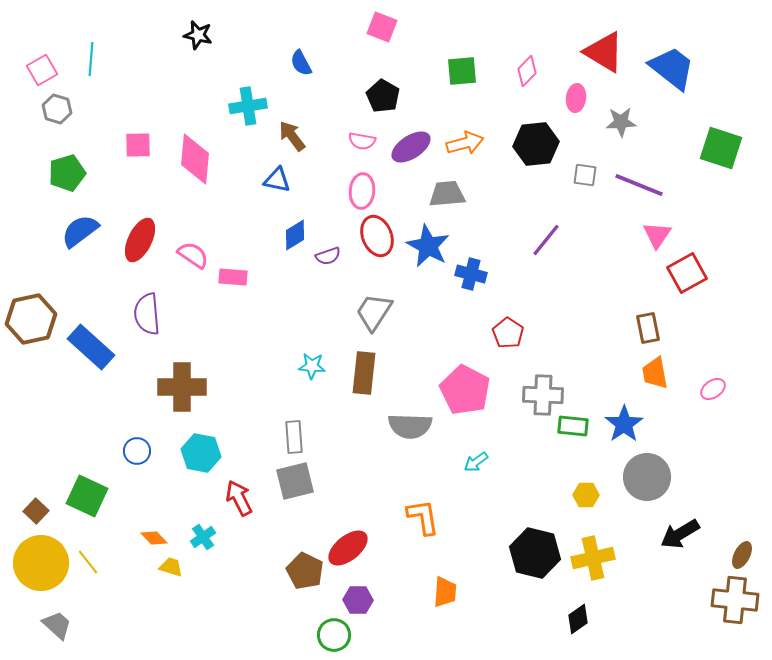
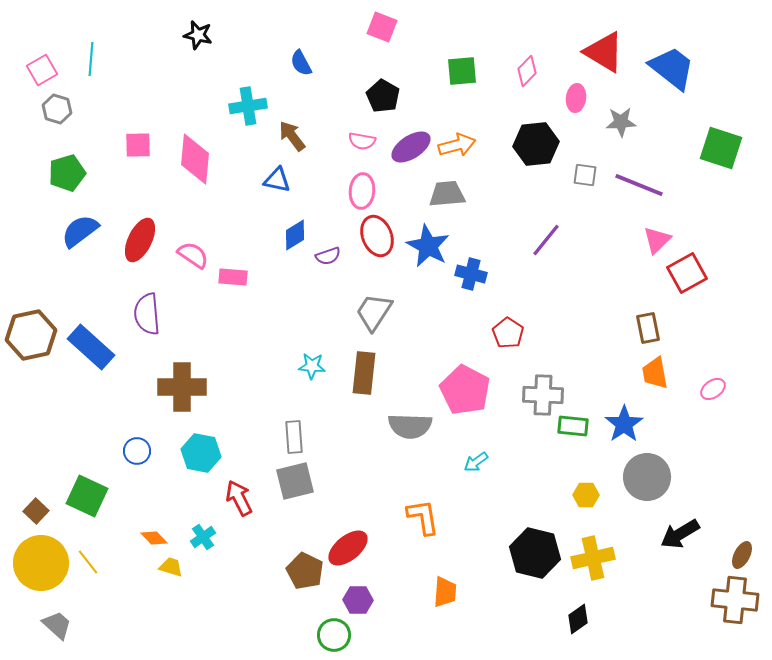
orange arrow at (465, 143): moved 8 px left, 2 px down
pink triangle at (657, 235): moved 5 px down; rotated 12 degrees clockwise
brown hexagon at (31, 319): moved 16 px down
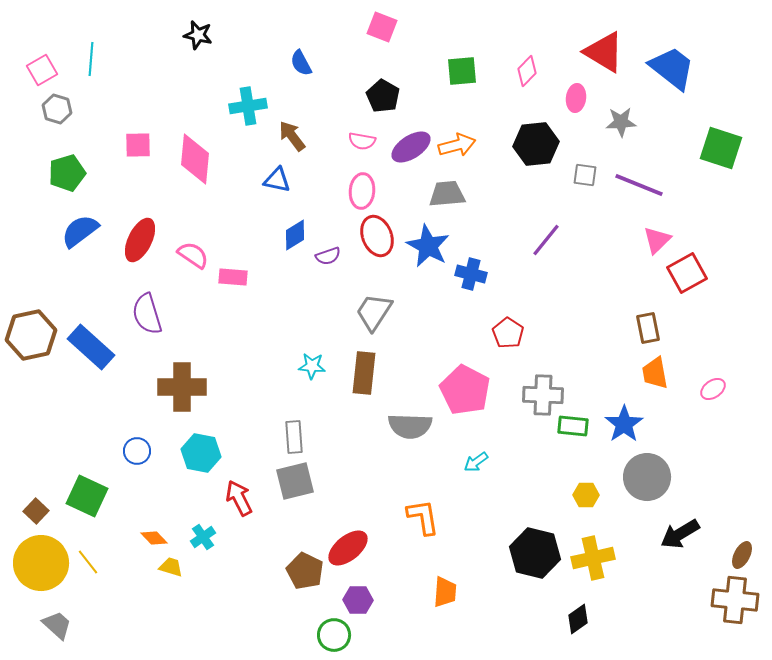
purple semicircle at (147, 314): rotated 12 degrees counterclockwise
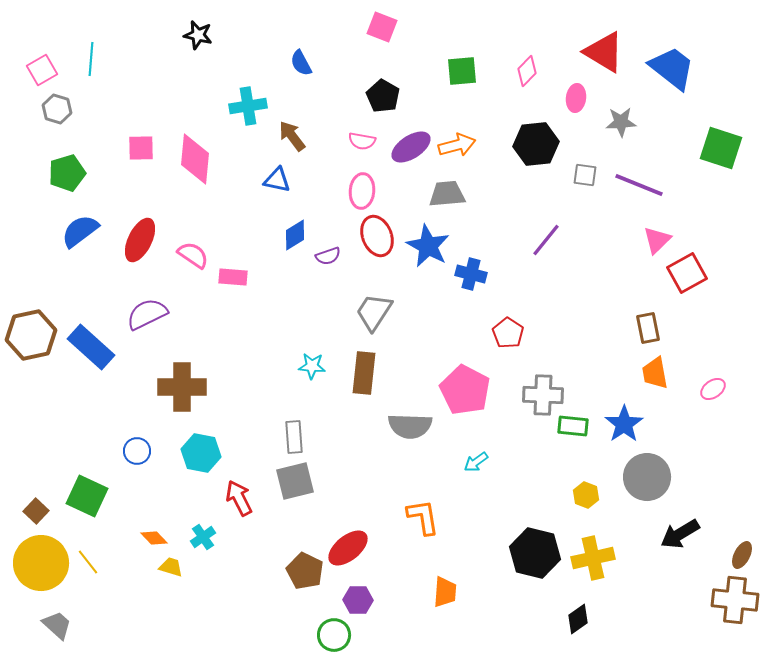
pink square at (138, 145): moved 3 px right, 3 px down
purple semicircle at (147, 314): rotated 81 degrees clockwise
yellow hexagon at (586, 495): rotated 20 degrees clockwise
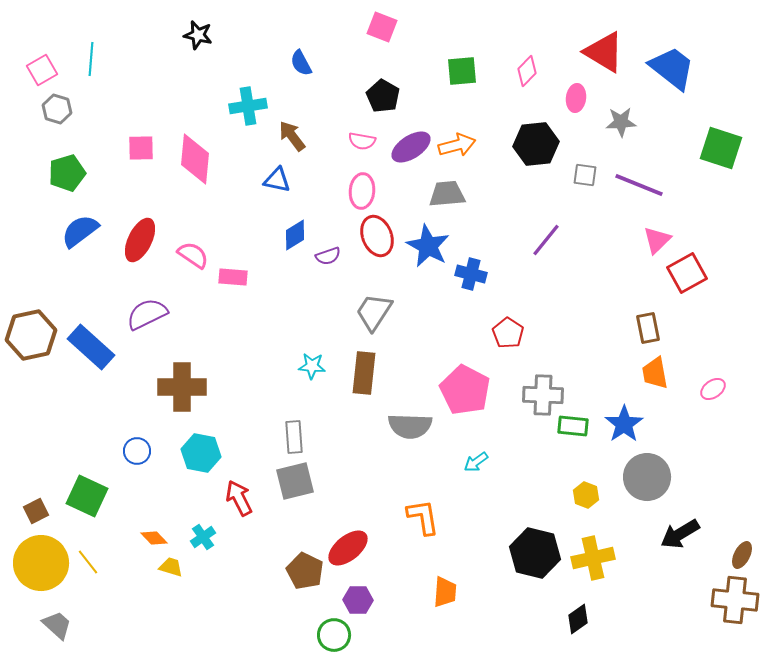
brown square at (36, 511): rotated 20 degrees clockwise
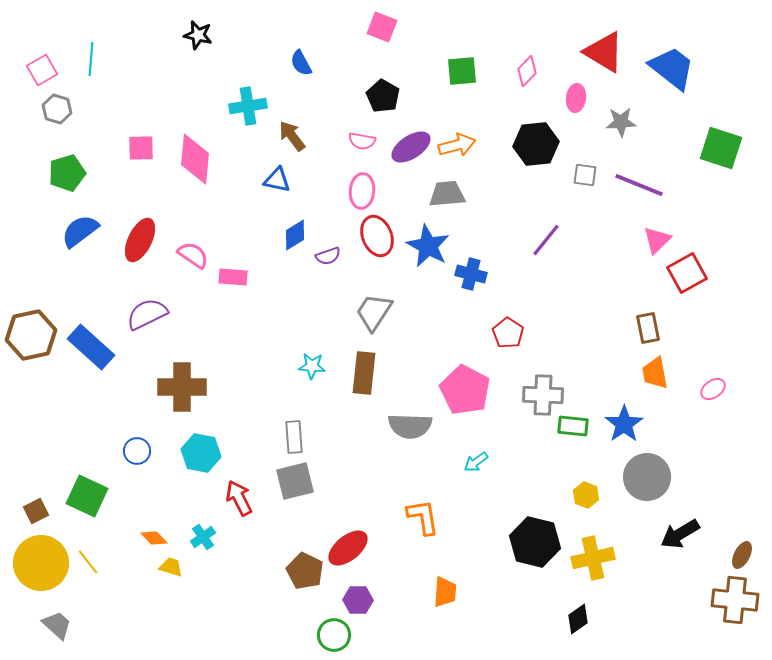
black hexagon at (535, 553): moved 11 px up
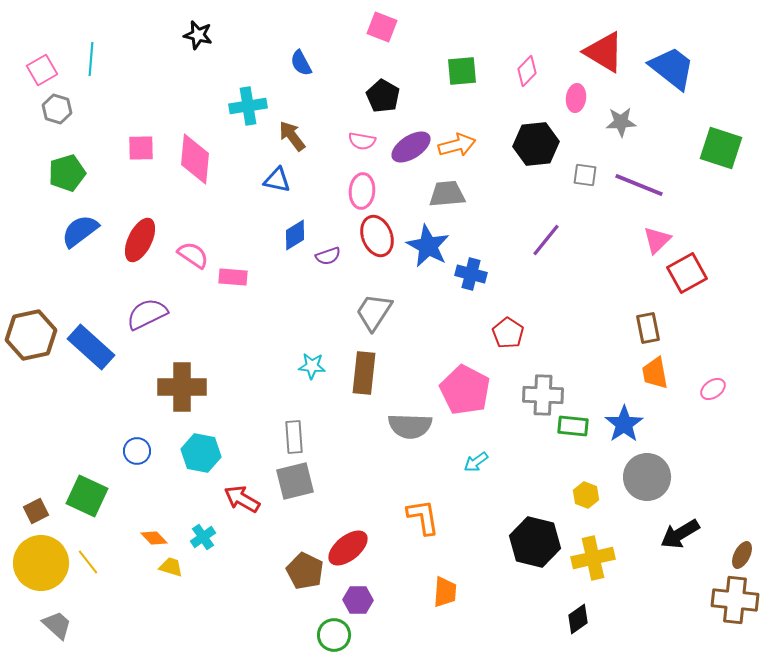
red arrow at (239, 498): moved 3 px right, 1 px down; rotated 33 degrees counterclockwise
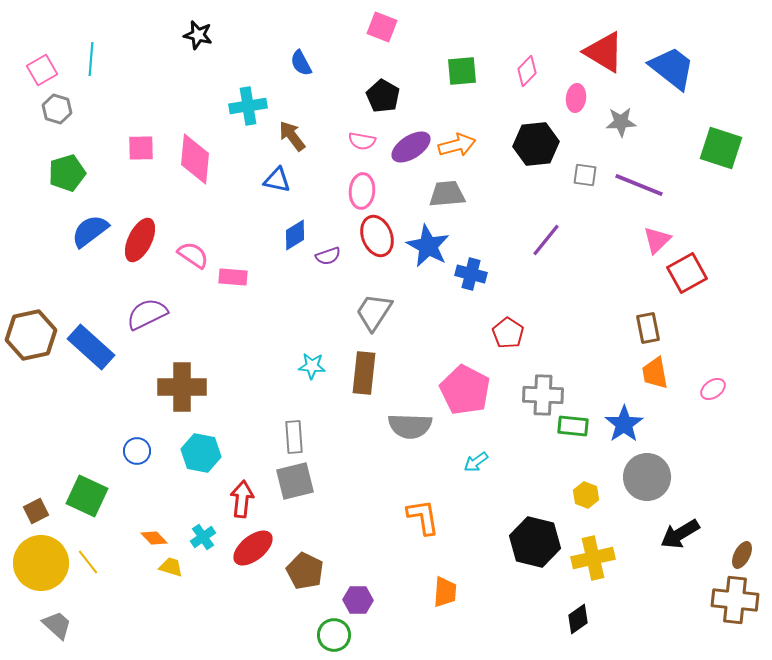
blue semicircle at (80, 231): moved 10 px right
red arrow at (242, 499): rotated 66 degrees clockwise
red ellipse at (348, 548): moved 95 px left
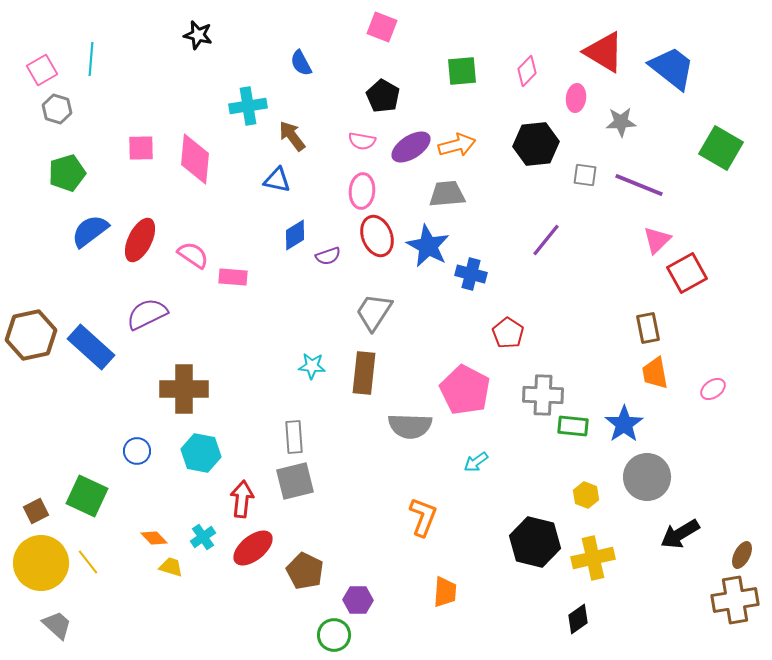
green square at (721, 148): rotated 12 degrees clockwise
brown cross at (182, 387): moved 2 px right, 2 px down
orange L-shape at (423, 517): rotated 30 degrees clockwise
brown cross at (735, 600): rotated 15 degrees counterclockwise
